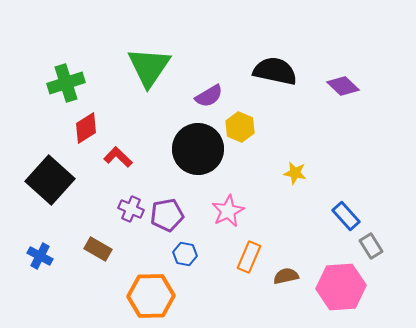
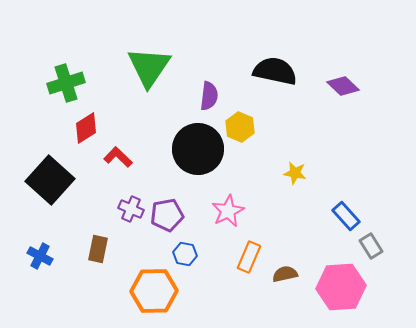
purple semicircle: rotated 52 degrees counterclockwise
brown rectangle: rotated 72 degrees clockwise
brown semicircle: moved 1 px left, 2 px up
orange hexagon: moved 3 px right, 5 px up
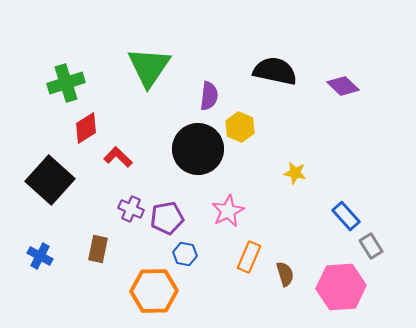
purple pentagon: moved 3 px down
brown semicircle: rotated 85 degrees clockwise
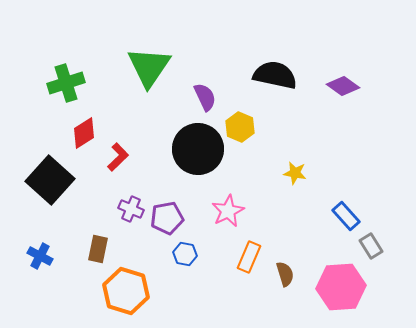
black semicircle: moved 4 px down
purple diamond: rotated 8 degrees counterclockwise
purple semicircle: moved 4 px left, 1 px down; rotated 32 degrees counterclockwise
red diamond: moved 2 px left, 5 px down
red L-shape: rotated 92 degrees clockwise
orange hexagon: moved 28 px left; rotated 18 degrees clockwise
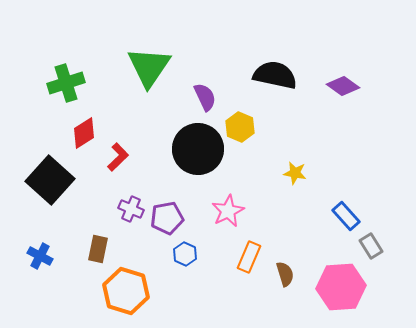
blue hexagon: rotated 15 degrees clockwise
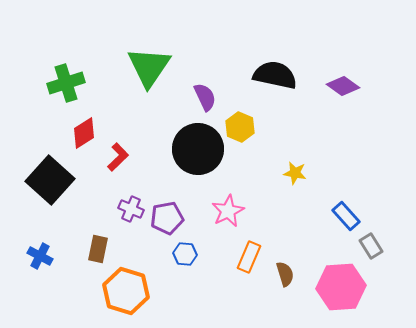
blue hexagon: rotated 20 degrees counterclockwise
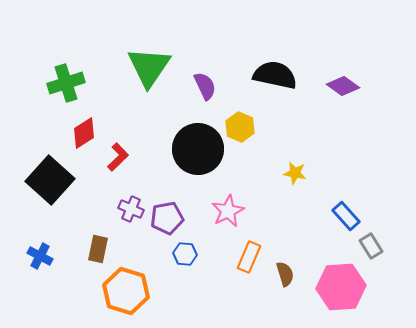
purple semicircle: moved 11 px up
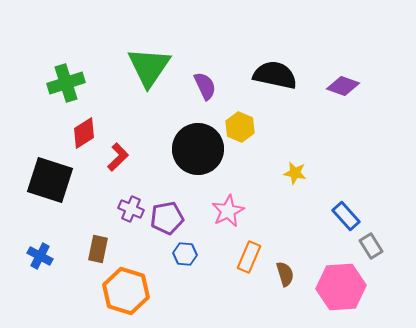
purple diamond: rotated 16 degrees counterclockwise
black square: rotated 24 degrees counterclockwise
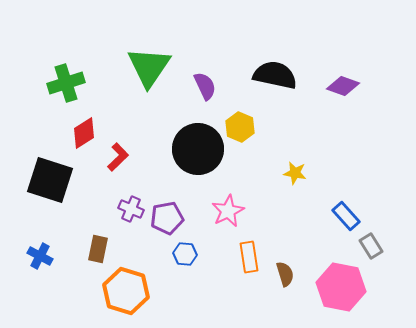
orange rectangle: rotated 32 degrees counterclockwise
pink hexagon: rotated 15 degrees clockwise
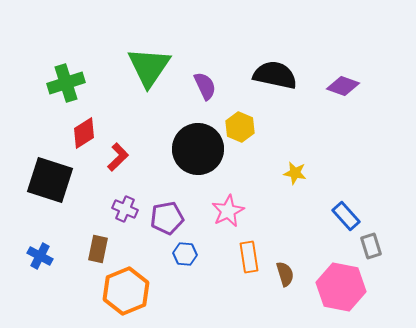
purple cross: moved 6 px left
gray rectangle: rotated 15 degrees clockwise
orange hexagon: rotated 21 degrees clockwise
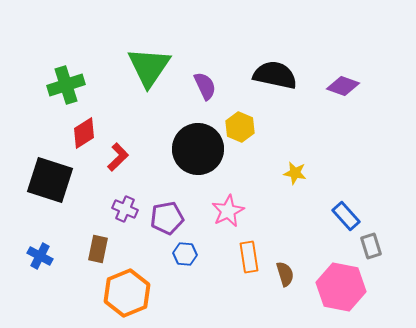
green cross: moved 2 px down
orange hexagon: moved 1 px right, 2 px down
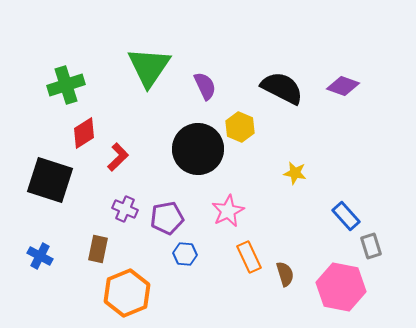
black semicircle: moved 7 px right, 13 px down; rotated 15 degrees clockwise
orange rectangle: rotated 16 degrees counterclockwise
